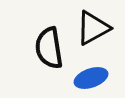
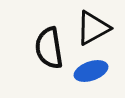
blue ellipse: moved 7 px up
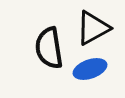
blue ellipse: moved 1 px left, 2 px up
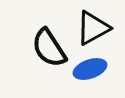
black semicircle: rotated 24 degrees counterclockwise
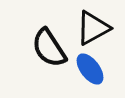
blue ellipse: rotated 72 degrees clockwise
